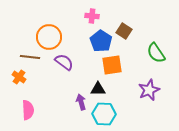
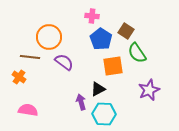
brown square: moved 2 px right
blue pentagon: moved 2 px up
green semicircle: moved 19 px left
orange square: moved 1 px right, 1 px down
black triangle: rotated 28 degrees counterclockwise
pink semicircle: rotated 78 degrees counterclockwise
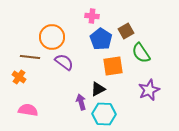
brown square: rotated 28 degrees clockwise
orange circle: moved 3 px right
green semicircle: moved 4 px right
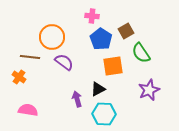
purple arrow: moved 4 px left, 3 px up
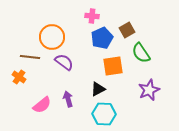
brown square: moved 1 px right, 1 px up
blue pentagon: moved 1 px right, 1 px up; rotated 15 degrees clockwise
purple arrow: moved 9 px left
pink semicircle: moved 14 px right, 5 px up; rotated 132 degrees clockwise
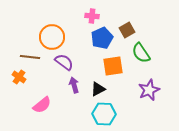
purple arrow: moved 6 px right, 14 px up
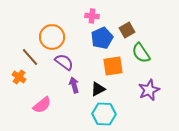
brown line: rotated 42 degrees clockwise
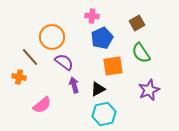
brown square: moved 10 px right, 7 px up
orange cross: rotated 24 degrees counterclockwise
cyan hexagon: rotated 15 degrees counterclockwise
